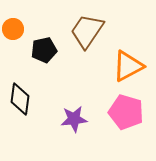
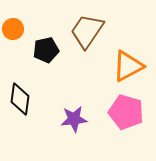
black pentagon: moved 2 px right
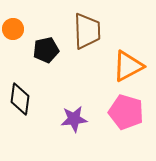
brown trapezoid: rotated 144 degrees clockwise
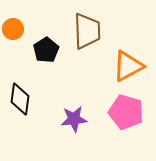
black pentagon: rotated 20 degrees counterclockwise
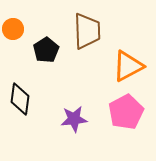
pink pentagon: rotated 28 degrees clockwise
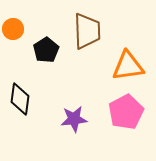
orange triangle: rotated 20 degrees clockwise
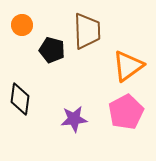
orange circle: moved 9 px right, 4 px up
black pentagon: moved 6 px right; rotated 25 degrees counterclockwise
orange triangle: rotated 28 degrees counterclockwise
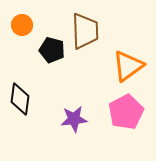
brown trapezoid: moved 2 px left
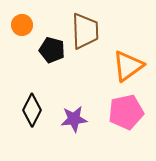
black diamond: moved 12 px right, 11 px down; rotated 20 degrees clockwise
pink pentagon: rotated 16 degrees clockwise
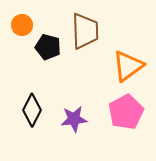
black pentagon: moved 4 px left, 3 px up
pink pentagon: rotated 16 degrees counterclockwise
